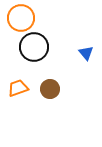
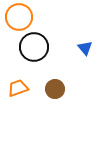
orange circle: moved 2 px left, 1 px up
blue triangle: moved 1 px left, 5 px up
brown circle: moved 5 px right
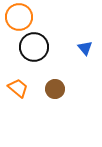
orange trapezoid: rotated 60 degrees clockwise
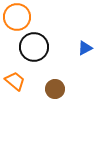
orange circle: moved 2 px left
blue triangle: rotated 42 degrees clockwise
orange trapezoid: moved 3 px left, 7 px up
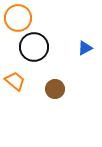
orange circle: moved 1 px right, 1 px down
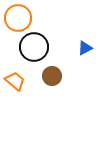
brown circle: moved 3 px left, 13 px up
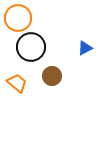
black circle: moved 3 px left
orange trapezoid: moved 2 px right, 2 px down
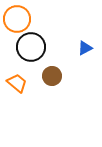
orange circle: moved 1 px left, 1 px down
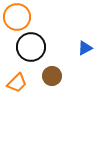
orange circle: moved 2 px up
orange trapezoid: rotated 95 degrees clockwise
